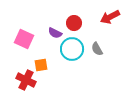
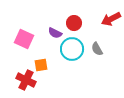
red arrow: moved 1 px right, 2 px down
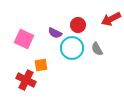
red circle: moved 4 px right, 2 px down
cyan circle: moved 1 px up
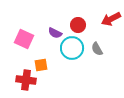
red cross: rotated 18 degrees counterclockwise
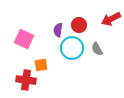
red circle: moved 1 px right
purple semicircle: moved 3 px right, 3 px up; rotated 72 degrees clockwise
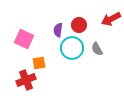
orange square: moved 2 px left, 2 px up
red cross: rotated 30 degrees counterclockwise
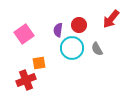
red arrow: rotated 24 degrees counterclockwise
pink square: moved 5 px up; rotated 30 degrees clockwise
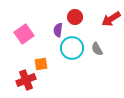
red arrow: rotated 18 degrees clockwise
red circle: moved 4 px left, 8 px up
orange square: moved 2 px right, 1 px down
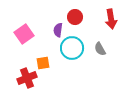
red arrow: rotated 66 degrees counterclockwise
gray semicircle: moved 3 px right
orange square: moved 2 px right, 1 px up
red cross: moved 1 px right, 2 px up
